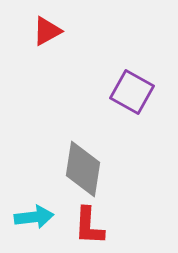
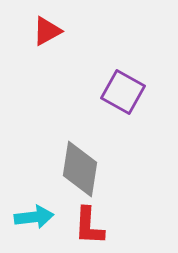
purple square: moved 9 px left
gray diamond: moved 3 px left
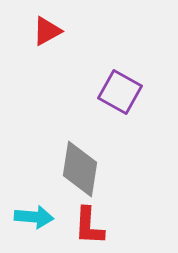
purple square: moved 3 px left
cyan arrow: rotated 12 degrees clockwise
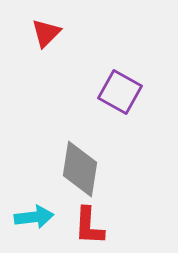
red triangle: moved 1 px left, 2 px down; rotated 16 degrees counterclockwise
cyan arrow: rotated 12 degrees counterclockwise
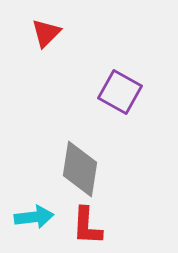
red L-shape: moved 2 px left
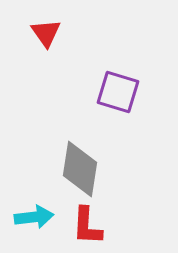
red triangle: rotated 20 degrees counterclockwise
purple square: moved 2 px left; rotated 12 degrees counterclockwise
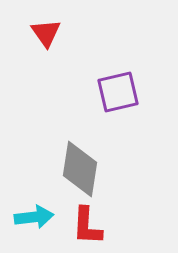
purple square: rotated 30 degrees counterclockwise
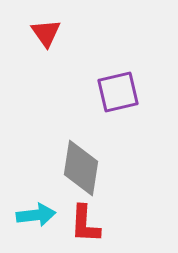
gray diamond: moved 1 px right, 1 px up
cyan arrow: moved 2 px right, 2 px up
red L-shape: moved 2 px left, 2 px up
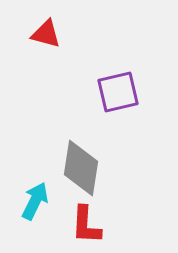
red triangle: moved 1 px down; rotated 40 degrees counterclockwise
cyan arrow: moved 1 px left, 14 px up; rotated 57 degrees counterclockwise
red L-shape: moved 1 px right, 1 px down
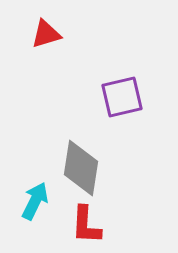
red triangle: rotated 32 degrees counterclockwise
purple square: moved 4 px right, 5 px down
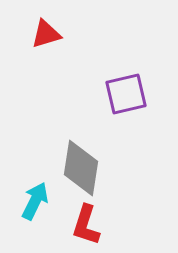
purple square: moved 4 px right, 3 px up
red L-shape: rotated 15 degrees clockwise
